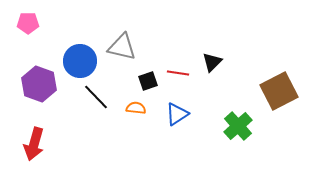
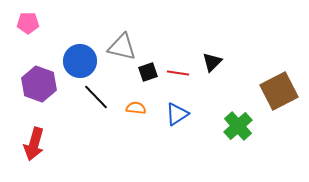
black square: moved 9 px up
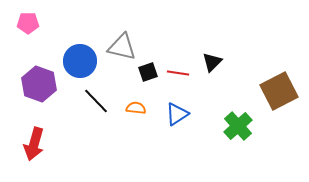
black line: moved 4 px down
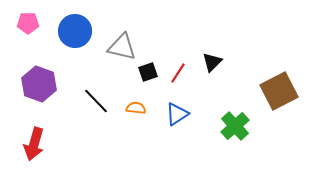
blue circle: moved 5 px left, 30 px up
red line: rotated 65 degrees counterclockwise
green cross: moved 3 px left
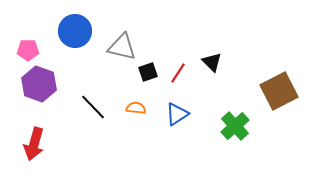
pink pentagon: moved 27 px down
black triangle: rotated 30 degrees counterclockwise
black line: moved 3 px left, 6 px down
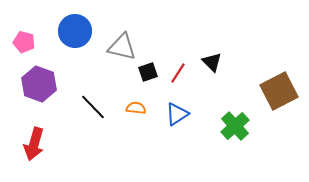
pink pentagon: moved 4 px left, 8 px up; rotated 15 degrees clockwise
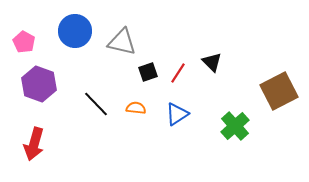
pink pentagon: rotated 15 degrees clockwise
gray triangle: moved 5 px up
black line: moved 3 px right, 3 px up
